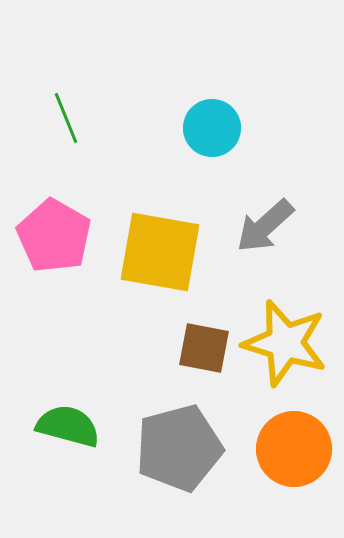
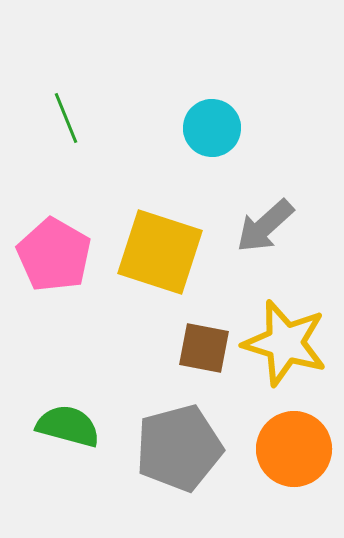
pink pentagon: moved 19 px down
yellow square: rotated 8 degrees clockwise
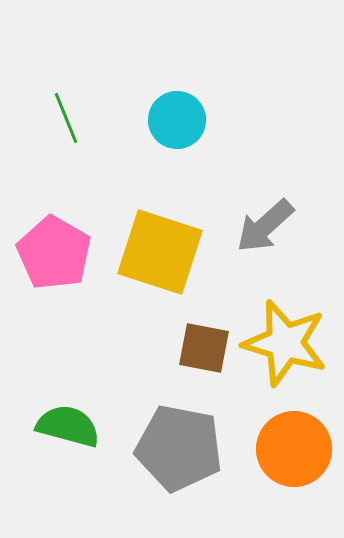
cyan circle: moved 35 px left, 8 px up
pink pentagon: moved 2 px up
gray pentagon: rotated 26 degrees clockwise
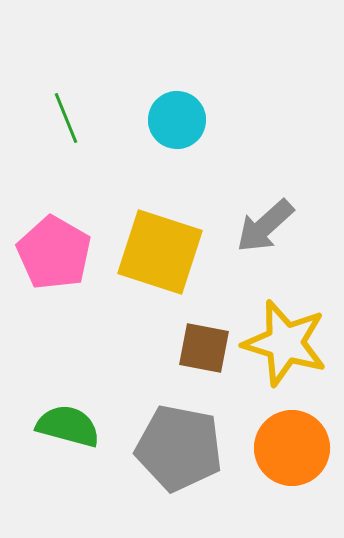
orange circle: moved 2 px left, 1 px up
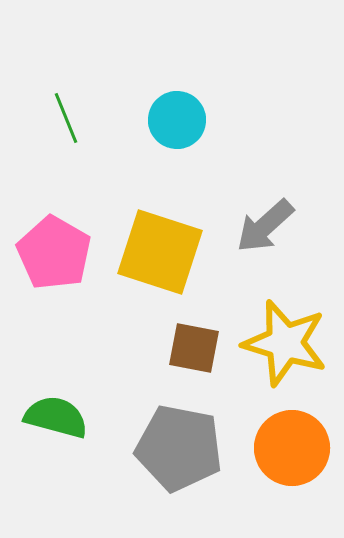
brown square: moved 10 px left
green semicircle: moved 12 px left, 9 px up
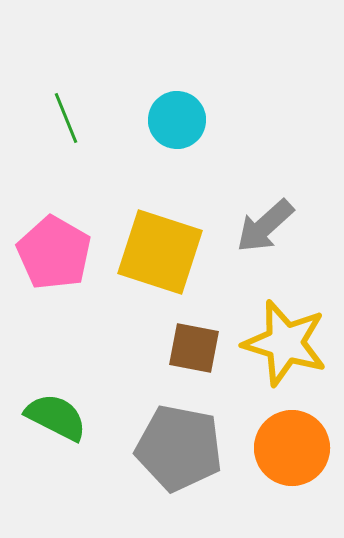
green semicircle: rotated 12 degrees clockwise
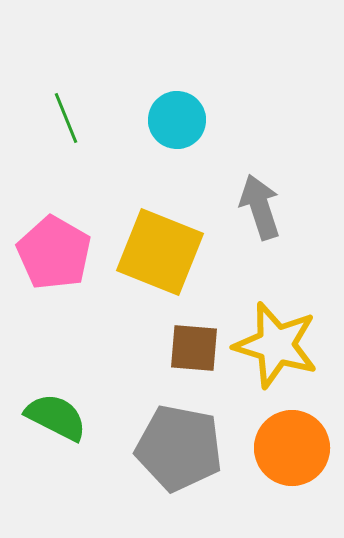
gray arrow: moved 5 px left, 19 px up; rotated 114 degrees clockwise
yellow square: rotated 4 degrees clockwise
yellow star: moved 9 px left, 2 px down
brown square: rotated 6 degrees counterclockwise
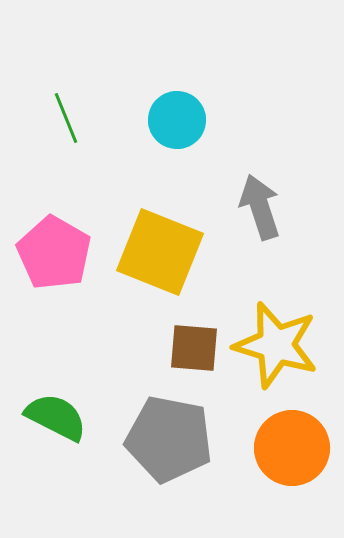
gray pentagon: moved 10 px left, 9 px up
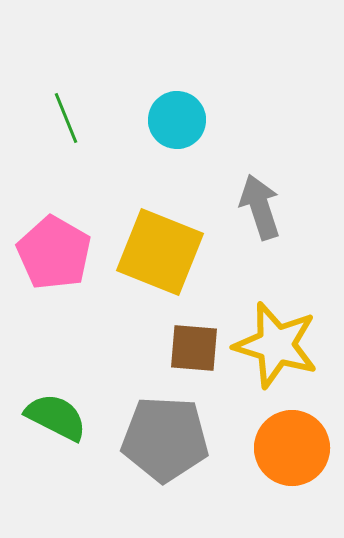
gray pentagon: moved 4 px left; rotated 8 degrees counterclockwise
